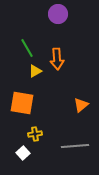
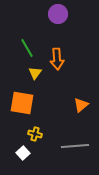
yellow triangle: moved 2 px down; rotated 24 degrees counterclockwise
yellow cross: rotated 24 degrees clockwise
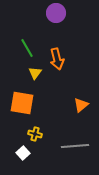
purple circle: moved 2 px left, 1 px up
orange arrow: rotated 10 degrees counterclockwise
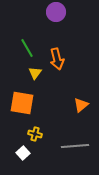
purple circle: moved 1 px up
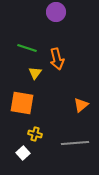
green line: rotated 42 degrees counterclockwise
gray line: moved 3 px up
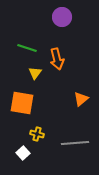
purple circle: moved 6 px right, 5 px down
orange triangle: moved 6 px up
yellow cross: moved 2 px right
